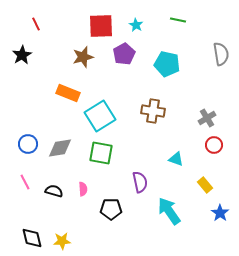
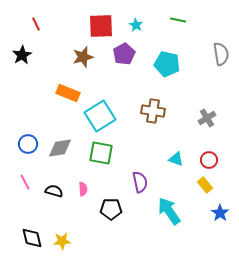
red circle: moved 5 px left, 15 px down
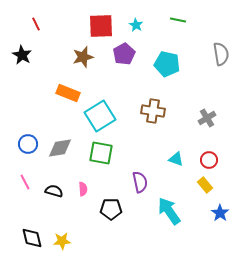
black star: rotated 12 degrees counterclockwise
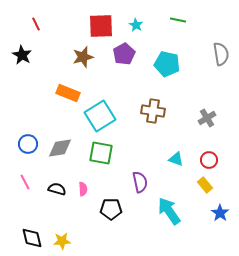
black semicircle: moved 3 px right, 2 px up
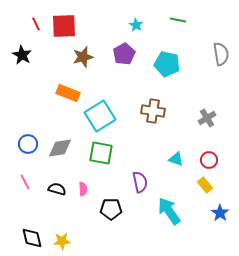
red square: moved 37 px left
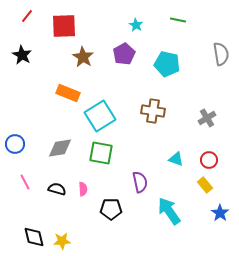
red line: moved 9 px left, 8 px up; rotated 64 degrees clockwise
brown star: rotated 25 degrees counterclockwise
blue circle: moved 13 px left
black diamond: moved 2 px right, 1 px up
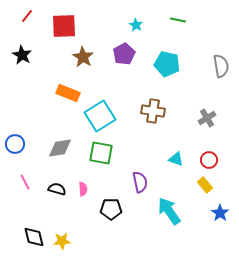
gray semicircle: moved 12 px down
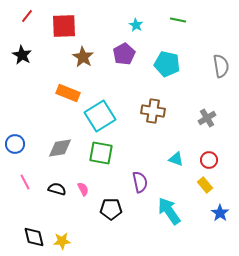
pink semicircle: rotated 24 degrees counterclockwise
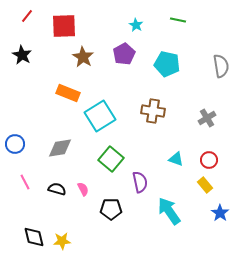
green square: moved 10 px right, 6 px down; rotated 30 degrees clockwise
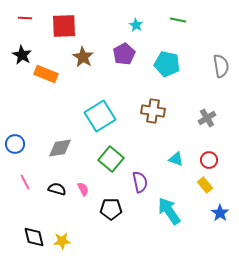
red line: moved 2 px left, 2 px down; rotated 56 degrees clockwise
orange rectangle: moved 22 px left, 19 px up
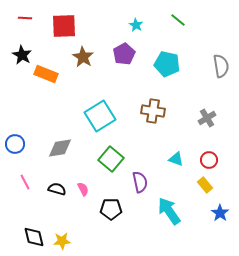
green line: rotated 28 degrees clockwise
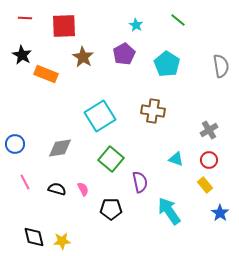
cyan pentagon: rotated 20 degrees clockwise
gray cross: moved 2 px right, 12 px down
